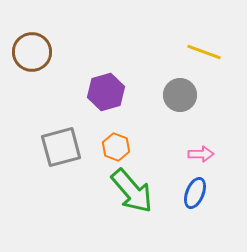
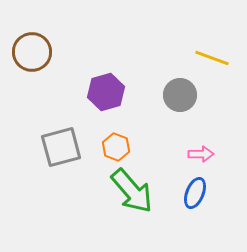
yellow line: moved 8 px right, 6 px down
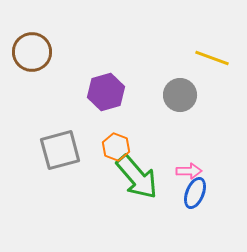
gray square: moved 1 px left, 3 px down
pink arrow: moved 12 px left, 17 px down
green arrow: moved 5 px right, 14 px up
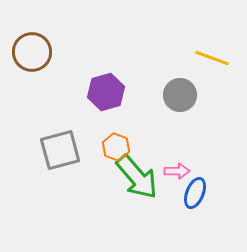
pink arrow: moved 12 px left
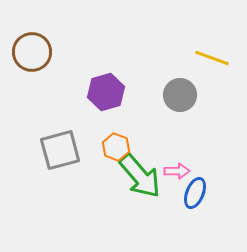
green arrow: moved 3 px right, 1 px up
